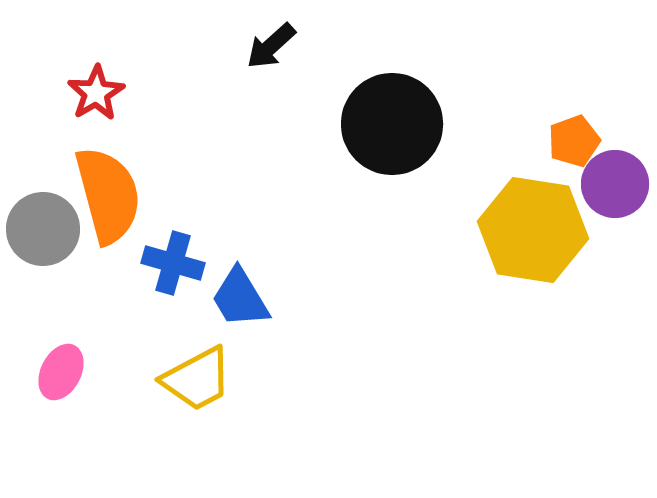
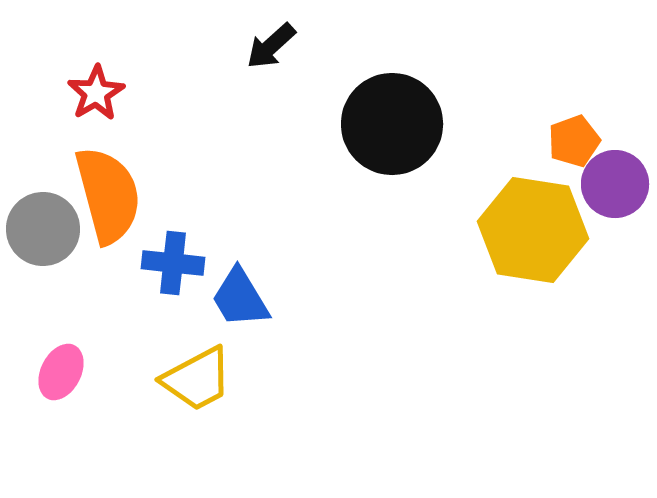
blue cross: rotated 10 degrees counterclockwise
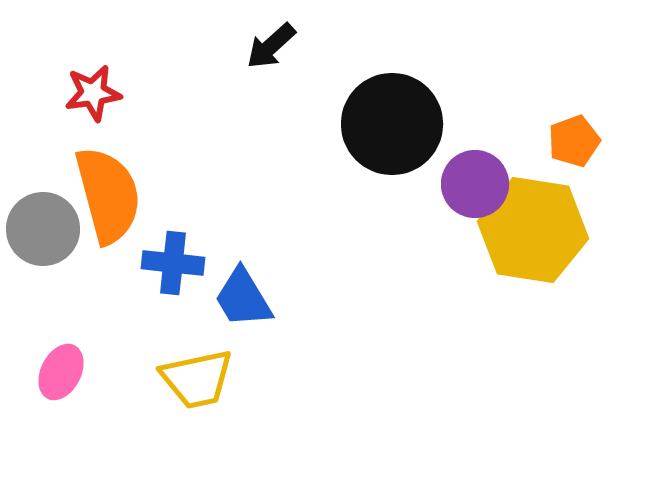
red star: moved 3 px left; rotated 22 degrees clockwise
purple circle: moved 140 px left
blue trapezoid: moved 3 px right
yellow trapezoid: rotated 16 degrees clockwise
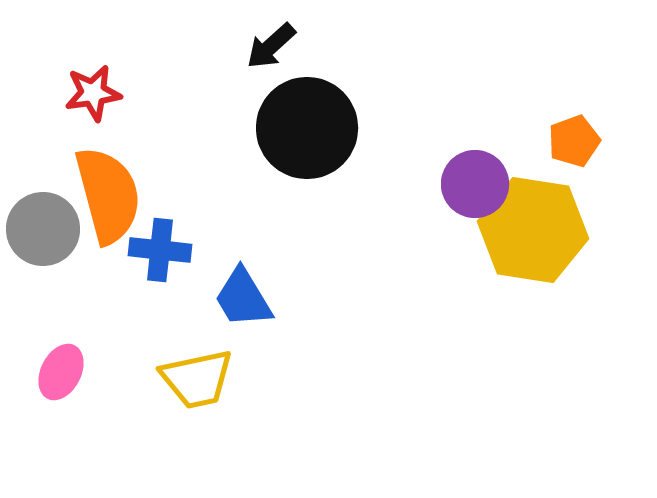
black circle: moved 85 px left, 4 px down
blue cross: moved 13 px left, 13 px up
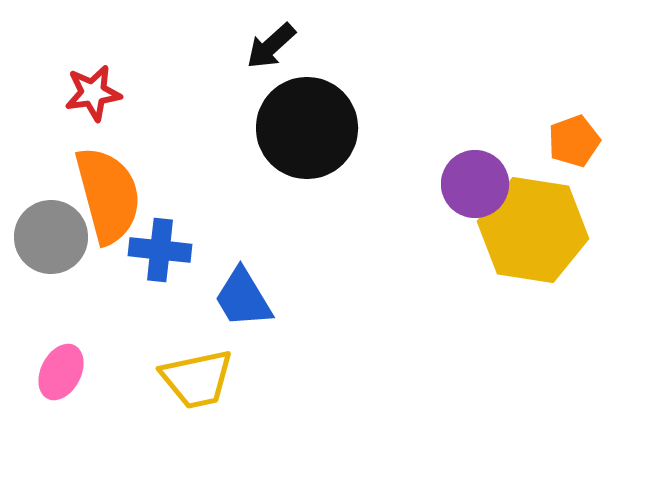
gray circle: moved 8 px right, 8 px down
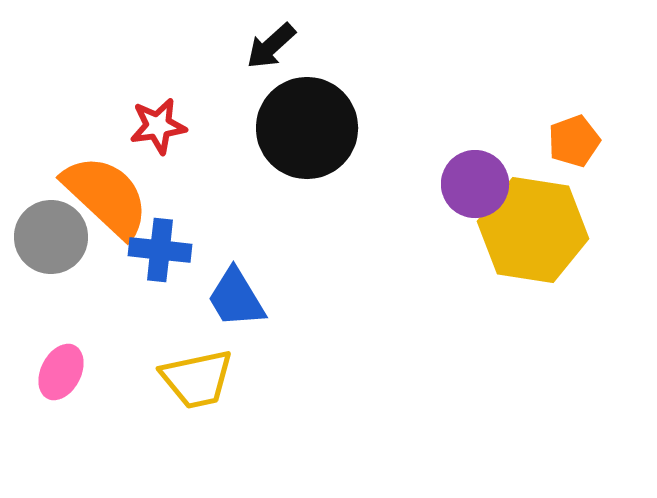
red star: moved 65 px right, 33 px down
orange semicircle: moved 2 px left, 1 px down; rotated 32 degrees counterclockwise
blue trapezoid: moved 7 px left
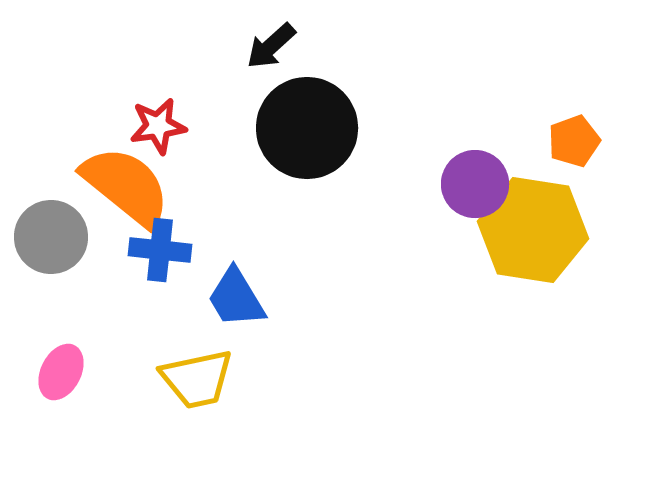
orange semicircle: moved 20 px right, 10 px up; rotated 4 degrees counterclockwise
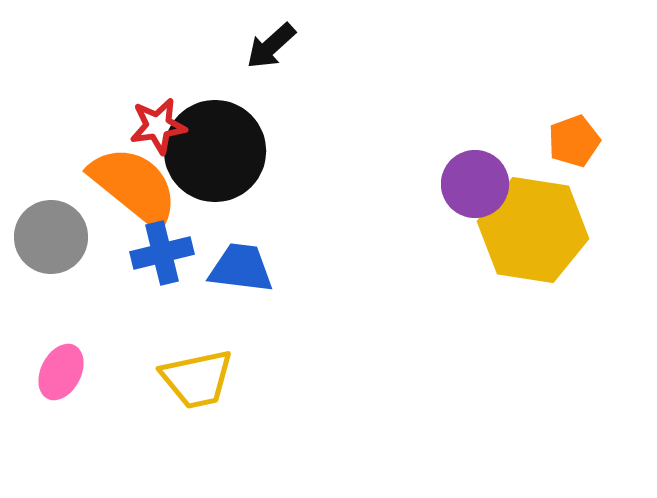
black circle: moved 92 px left, 23 px down
orange semicircle: moved 8 px right
blue cross: moved 2 px right, 3 px down; rotated 20 degrees counterclockwise
blue trapezoid: moved 5 px right, 30 px up; rotated 128 degrees clockwise
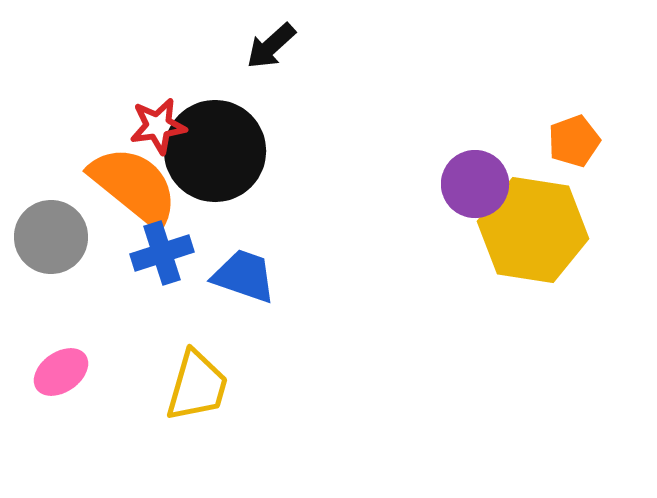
blue cross: rotated 4 degrees counterclockwise
blue trapezoid: moved 3 px right, 8 px down; rotated 12 degrees clockwise
pink ellipse: rotated 28 degrees clockwise
yellow trapezoid: moved 7 px down; rotated 62 degrees counterclockwise
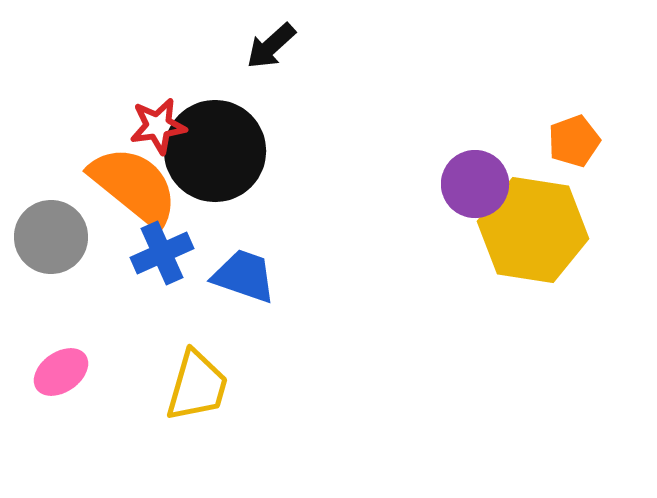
blue cross: rotated 6 degrees counterclockwise
